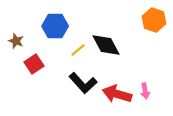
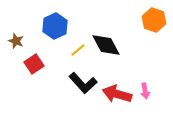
blue hexagon: rotated 25 degrees counterclockwise
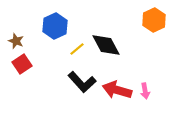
orange hexagon: rotated 15 degrees clockwise
yellow line: moved 1 px left, 1 px up
red square: moved 12 px left
black L-shape: moved 1 px left, 1 px up
red arrow: moved 4 px up
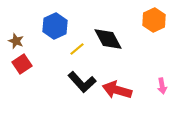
black diamond: moved 2 px right, 6 px up
pink arrow: moved 17 px right, 5 px up
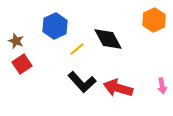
red arrow: moved 1 px right, 2 px up
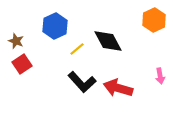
black diamond: moved 2 px down
pink arrow: moved 2 px left, 10 px up
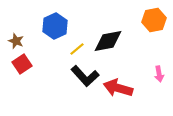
orange hexagon: rotated 15 degrees clockwise
black diamond: rotated 72 degrees counterclockwise
pink arrow: moved 1 px left, 2 px up
black L-shape: moved 3 px right, 6 px up
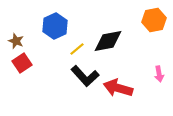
red square: moved 1 px up
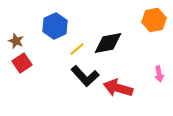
black diamond: moved 2 px down
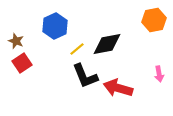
black diamond: moved 1 px left, 1 px down
black L-shape: rotated 20 degrees clockwise
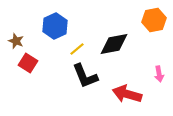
black diamond: moved 7 px right
red square: moved 6 px right; rotated 24 degrees counterclockwise
red arrow: moved 9 px right, 6 px down
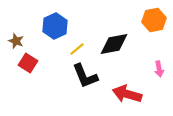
pink arrow: moved 5 px up
